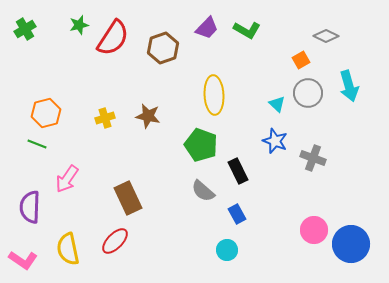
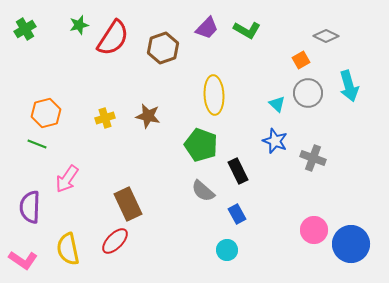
brown rectangle: moved 6 px down
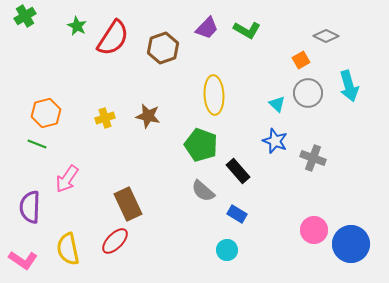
green star: moved 2 px left, 1 px down; rotated 30 degrees counterclockwise
green cross: moved 13 px up
black rectangle: rotated 15 degrees counterclockwise
blue rectangle: rotated 30 degrees counterclockwise
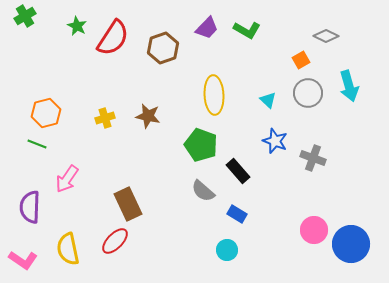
cyan triangle: moved 9 px left, 4 px up
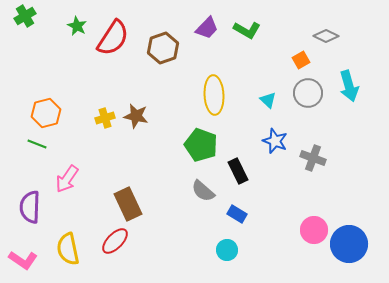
brown star: moved 12 px left
black rectangle: rotated 15 degrees clockwise
blue circle: moved 2 px left
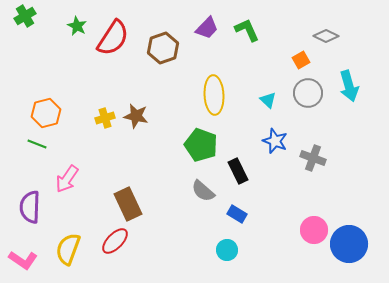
green L-shape: rotated 144 degrees counterclockwise
yellow semicircle: rotated 32 degrees clockwise
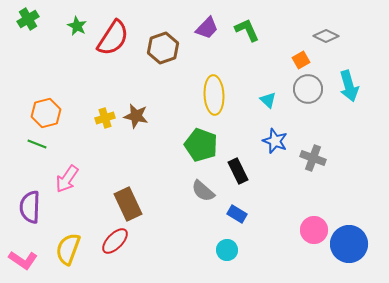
green cross: moved 3 px right, 3 px down
gray circle: moved 4 px up
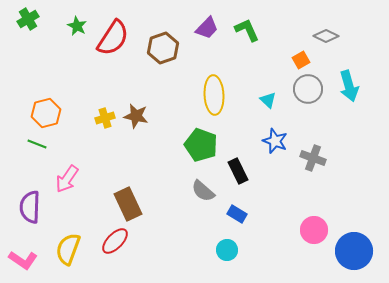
blue circle: moved 5 px right, 7 px down
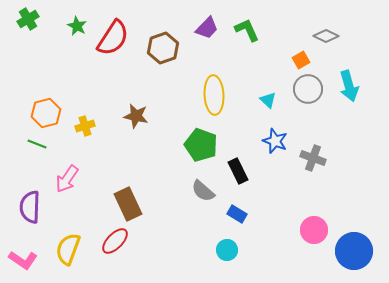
yellow cross: moved 20 px left, 8 px down
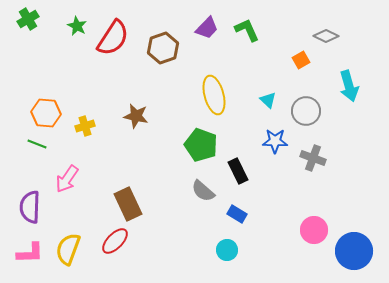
gray circle: moved 2 px left, 22 px down
yellow ellipse: rotated 12 degrees counterclockwise
orange hexagon: rotated 20 degrees clockwise
blue star: rotated 20 degrees counterclockwise
pink L-shape: moved 7 px right, 7 px up; rotated 36 degrees counterclockwise
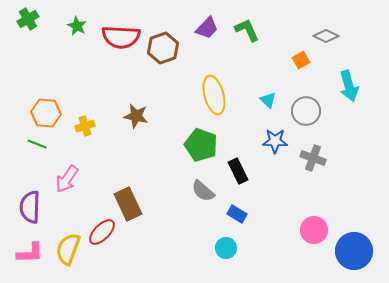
red semicircle: moved 8 px right, 1 px up; rotated 60 degrees clockwise
red ellipse: moved 13 px left, 9 px up
cyan circle: moved 1 px left, 2 px up
